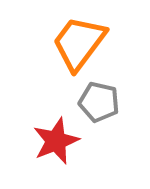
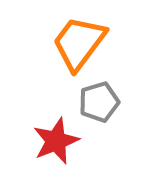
gray pentagon: rotated 30 degrees counterclockwise
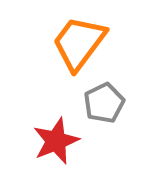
gray pentagon: moved 5 px right, 1 px down; rotated 9 degrees counterclockwise
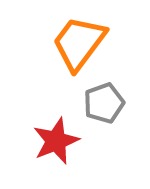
gray pentagon: rotated 6 degrees clockwise
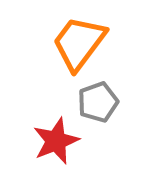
gray pentagon: moved 6 px left, 1 px up
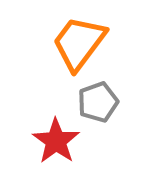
red star: rotated 15 degrees counterclockwise
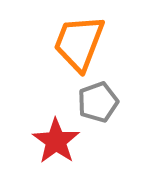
orange trapezoid: rotated 16 degrees counterclockwise
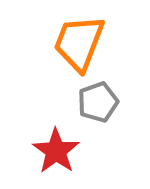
red star: moved 10 px down
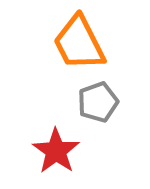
orange trapezoid: rotated 48 degrees counterclockwise
